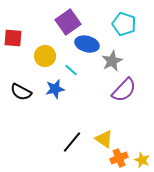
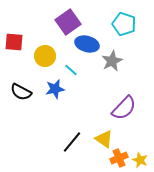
red square: moved 1 px right, 4 px down
purple semicircle: moved 18 px down
yellow star: moved 2 px left
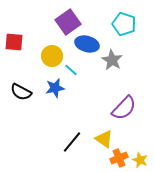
yellow circle: moved 7 px right
gray star: moved 1 px up; rotated 15 degrees counterclockwise
blue star: moved 1 px up
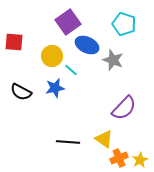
blue ellipse: moved 1 px down; rotated 10 degrees clockwise
gray star: moved 1 px right; rotated 10 degrees counterclockwise
black line: moved 4 px left; rotated 55 degrees clockwise
yellow star: rotated 21 degrees clockwise
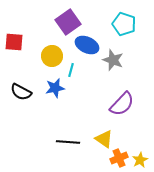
cyan line: rotated 64 degrees clockwise
purple semicircle: moved 2 px left, 4 px up
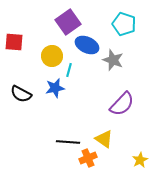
cyan line: moved 2 px left
black semicircle: moved 2 px down
orange cross: moved 31 px left
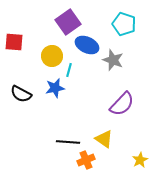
orange cross: moved 2 px left, 2 px down
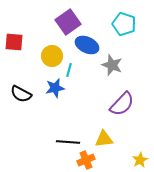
gray star: moved 1 px left, 5 px down
yellow triangle: rotated 42 degrees counterclockwise
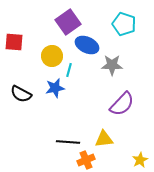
gray star: rotated 20 degrees counterclockwise
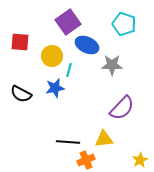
red square: moved 6 px right
purple semicircle: moved 4 px down
